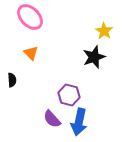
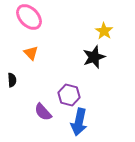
pink ellipse: moved 1 px left
purple semicircle: moved 9 px left, 7 px up
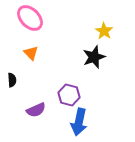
pink ellipse: moved 1 px right, 1 px down
purple semicircle: moved 7 px left, 2 px up; rotated 72 degrees counterclockwise
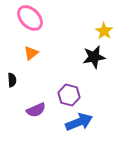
orange triangle: rotated 35 degrees clockwise
black star: rotated 10 degrees clockwise
blue arrow: rotated 124 degrees counterclockwise
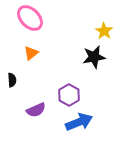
purple hexagon: rotated 15 degrees clockwise
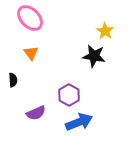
yellow star: moved 1 px right
orange triangle: rotated 28 degrees counterclockwise
black star: moved 1 px up; rotated 20 degrees clockwise
black semicircle: moved 1 px right
purple semicircle: moved 3 px down
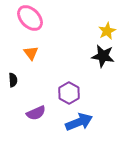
yellow star: moved 2 px right; rotated 12 degrees clockwise
black star: moved 9 px right
purple hexagon: moved 2 px up
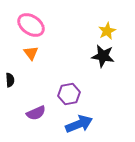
pink ellipse: moved 1 px right, 7 px down; rotated 12 degrees counterclockwise
black semicircle: moved 3 px left
purple hexagon: moved 1 px down; rotated 20 degrees clockwise
blue arrow: moved 2 px down
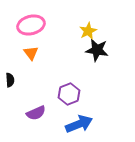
pink ellipse: rotated 48 degrees counterclockwise
yellow star: moved 19 px left
black star: moved 6 px left, 6 px up
purple hexagon: rotated 10 degrees counterclockwise
